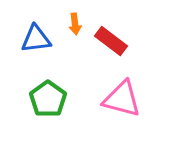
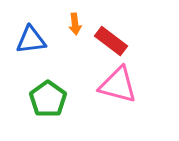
blue triangle: moved 5 px left, 1 px down
pink triangle: moved 4 px left, 14 px up
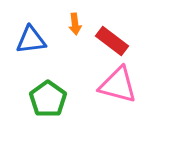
red rectangle: moved 1 px right
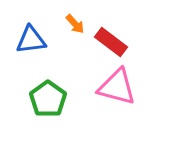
orange arrow: rotated 35 degrees counterclockwise
red rectangle: moved 1 px left, 1 px down
pink triangle: moved 1 px left, 2 px down
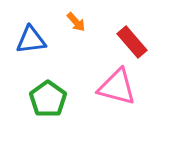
orange arrow: moved 1 px right, 2 px up
red rectangle: moved 21 px right; rotated 12 degrees clockwise
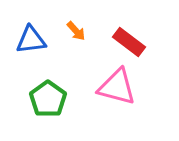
orange arrow: moved 9 px down
red rectangle: moved 3 px left; rotated 12 degrees counterclockwise
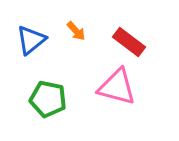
blue triangle: rotated 32 degrees counterclockwise
green pentagon: rotated 24 degrees counterclockwise
